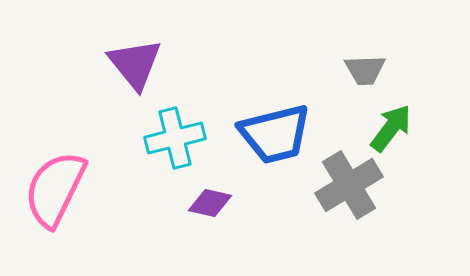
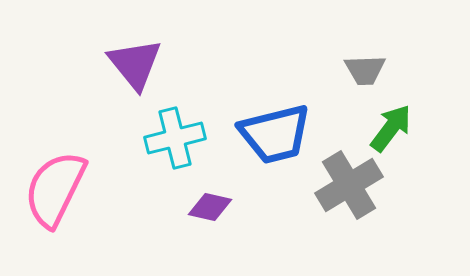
purple diamond: moved 4 px down
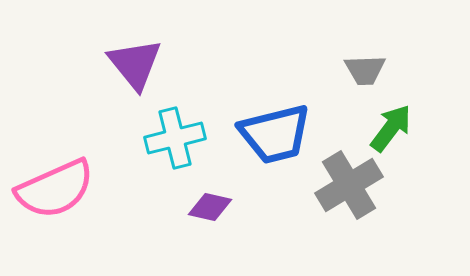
pink semicircle: rotated 140 degrees counterclockwise
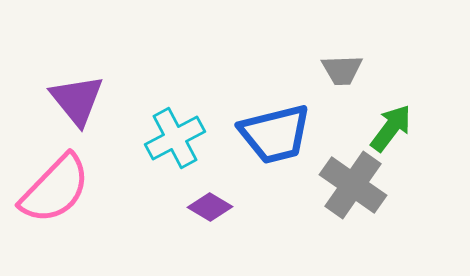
purple triangle: moved 58 px left, 36 px down
gray trapezoid: moved 23 px left
cyan cross: rotated 14 degrees counterclockwise
gray cross: moved 4 px right; rotated 24 degrees counterclockwise
pink semicircle: rotated 22 degrees counterclockwise
purple diamond: rotated 18 degrees clockwise
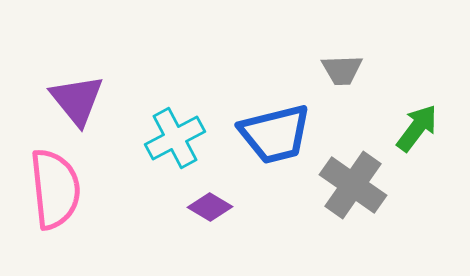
green arrow: moved 26 px right
pink semicircle: rotated 50 degrees counterclockwise
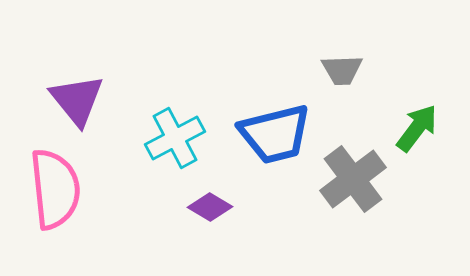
gray cross: moved 6 px up; rotated 18 degrees clockwise
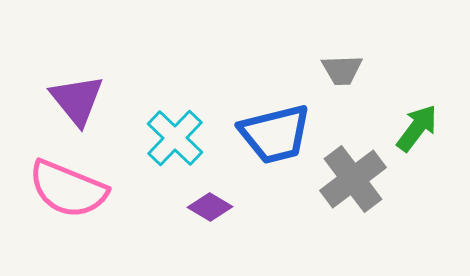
cyan cross: rotated 18 degrees counterclockwise
pink semicircle: moved 13 px right; rotated 118 degrees clockwise
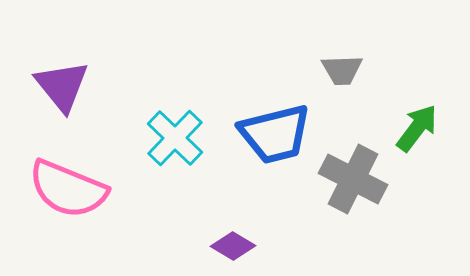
purple triangle: moved 15 px left, 14 px up
gray cross: rotated 26 degrees counterclockwise
purple diamond: moved 23 px right, 39 px down
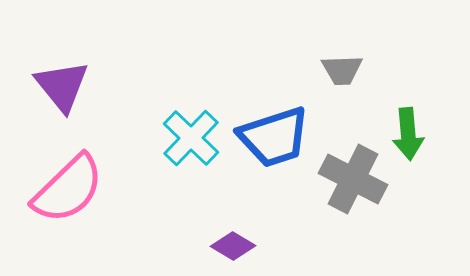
green arrow: moved 9 px left, 6 px down; rotated 138 degrees clockwise
blue trapezoid: moved 1 px left, 3 px down; rotated 4 degrees counterclockwise
cyan cross: moved 16 px right
pink semicircle: rotated 66 degrees counterclockwise
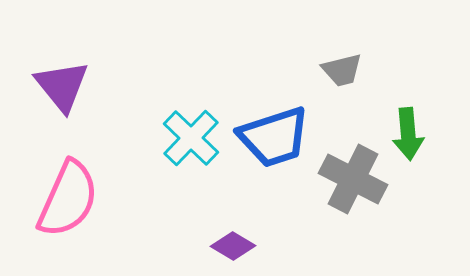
gray trapezoid: rotated 12 degrees counterclockwise
pink semicircle: moved 10 px down; rotated 22 degrees counterclockwise
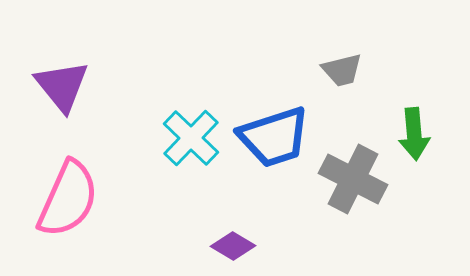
green arrow: moved 6 px right
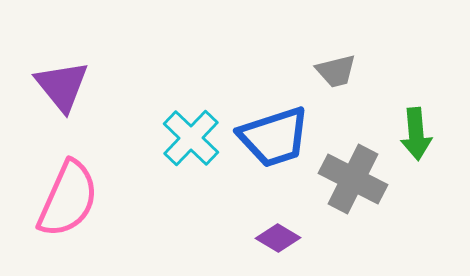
gray trapezoid: moved 6 px left, 1 px down
green arrow: moved 2 px right
purple diamond: moved 45 px right, 8 px up
